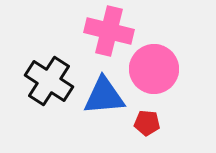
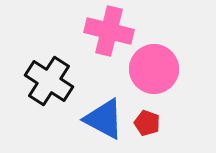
blue triangle: moved 23 px down; rotated 33 degrees clockwise
red pentagon: rotated 15 degrees clockwise
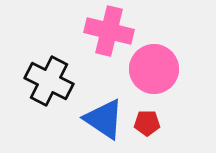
black cross: rotated 6 degrees counterclockwise
blue triangle: rotated 6 degrees clockwise
red pentagon: rotated 20 degrees counterclockwise
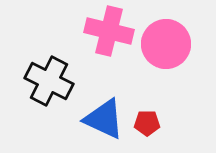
pink circle: moved 12 px right, 25 px up
blue triangle: rotated 9 degrees counterclockwise
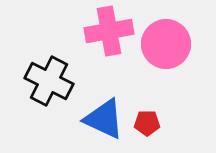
pink cross: rotated 24 degrees counterclockwise
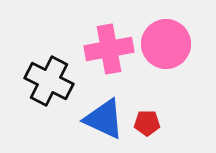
pink cross: moved 18 px down
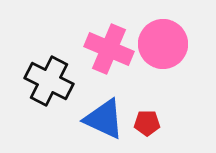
pink circle: moved 3 px left
pink cross: rotated 33 degrees clockwise
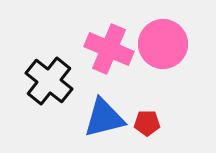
black cross: rotated 12 degrees clockwise
blue triangle: moved 1 px up; rotated 39 degrees counterclockwise
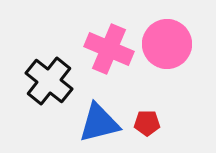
pink circle: moved 4 px right
blue triangle: moved 5 px left, 5 px down
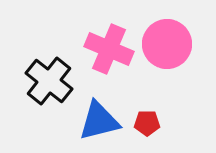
blue triangle: moved 2 px up
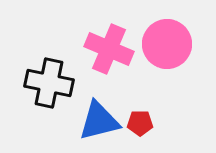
black cross: moved 2 px down; rotated 27 degrees counterclockwise
red pentagon: moved 7 px left
